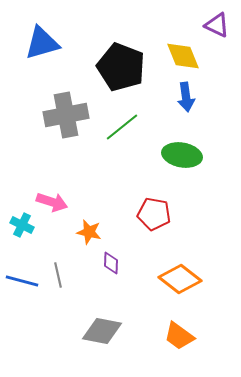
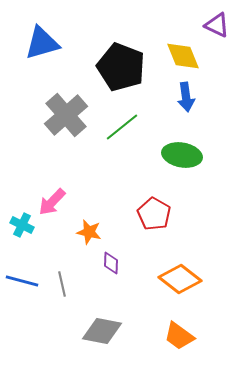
gray cross: rotated 30 degrees counterclockwise
pink arrow: rotated 116 degrees clockwise
red pentagon: rotated 20 degrees clockwise
gray line: moved 4 px right, 9 px down
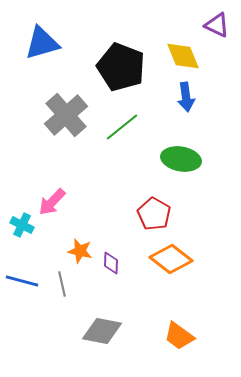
green ellipse: moved 1 px left, 4 px down
orange star: moved 9 px left, 19 px down
orange diamond: moved 9 px left, 20 px up
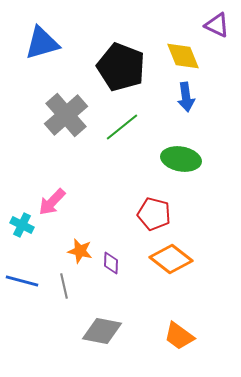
red pentagon: rotated 16 degrees counterclockwise
gray line: moved 2 px right, 2 px down
